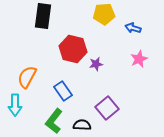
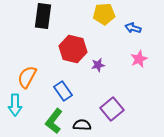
purple star: moved 2 px right, 1 px down
purple square: moved 5 px right, 1 px down
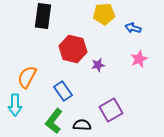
purple square: moved 1 px left, 1 px down; rotated 10 degrees clockwise
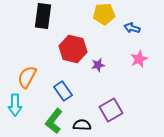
blue arrow: moved 1 px left
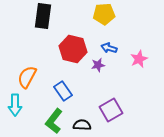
blue arrow: moved 23 px left, 20 px down
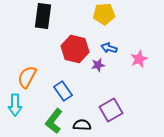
red hexagon: moved 2 px right
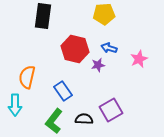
orange semicircle: rotated 15 degrees counterclockwise
black semicircle: moved 2 px right, 6 px up
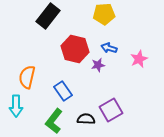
black rectangle: moved 5 px right; rotated 30 degrees clockwise
cyan arrow: moved 1 px right, 1 px down
black semicircle: moved 2 px right
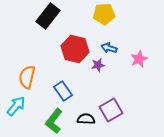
cyan arrow: rotated 140 degrees counterclockwise
